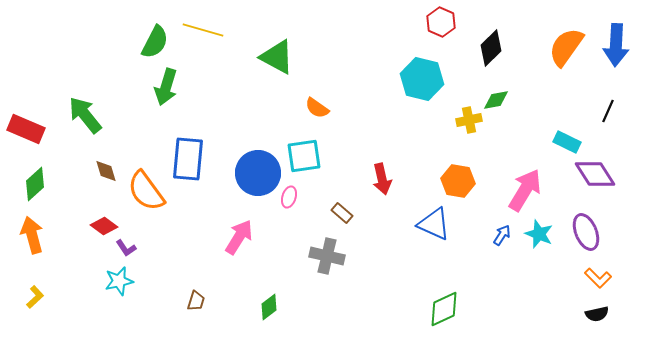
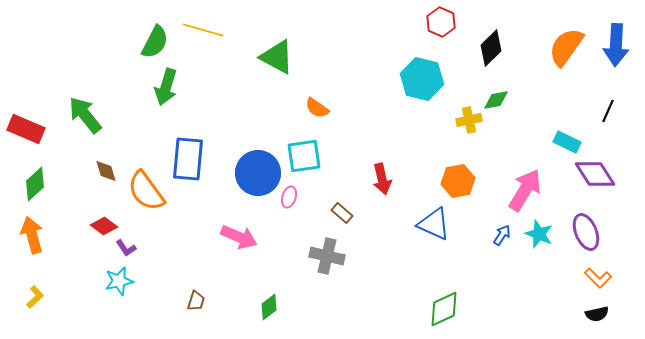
orange hexagon at (458, 181): rotated 20 degrees counterclockwise
pink arrow at (239, 237): rotated 81 degrees clockwise
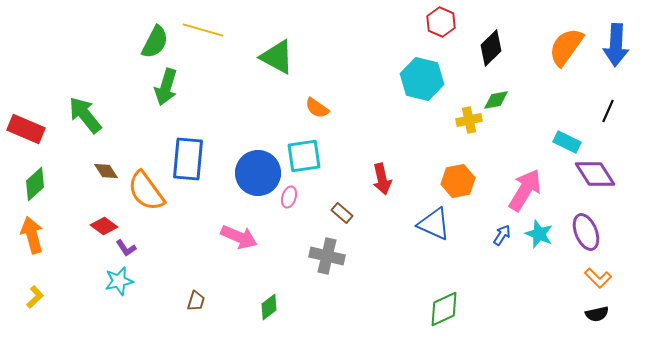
brown diamond at (106, 171): rotated 15 degrees counterclockwise
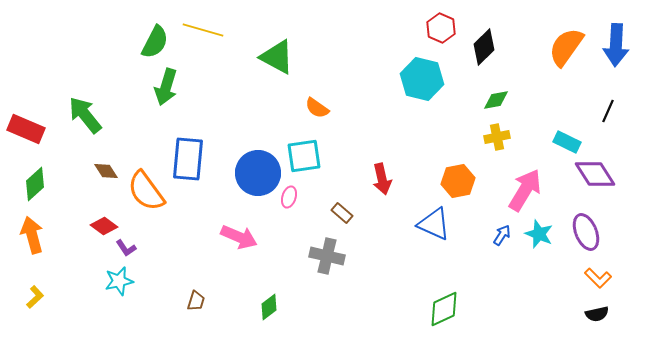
red hexagon at (441, 22): moved 6 px down
black diamond at (491, 48): moved 7 px left, 1 px up
yellow cross at (469, 120): moved 28 px right, 17 px down
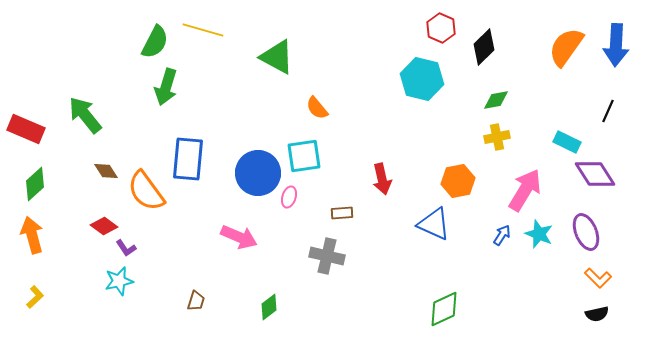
orange semicircle at (317, 108): rotated 15 degrees clockwise
brown rectangle at (342, 213): rotated 45 degrees counterclockwise
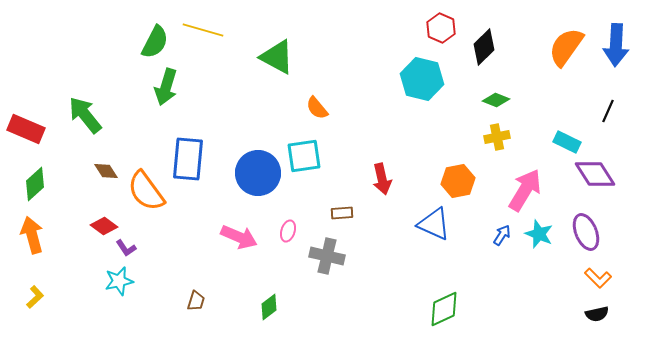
green diamond at (496, 100): rotated 32 degrees clockwise
pink ellipse at (289, 197): moved 1 px left, 34 px down
